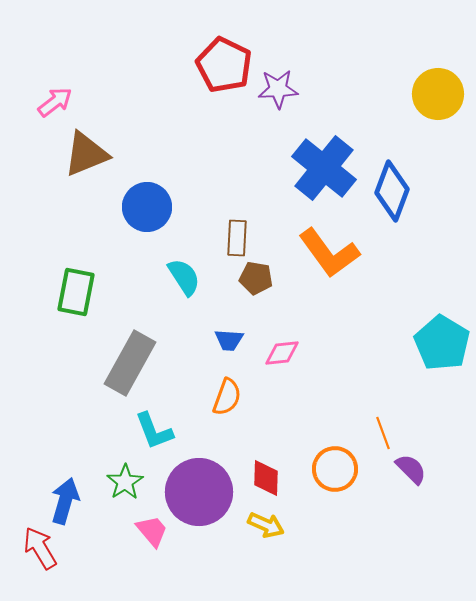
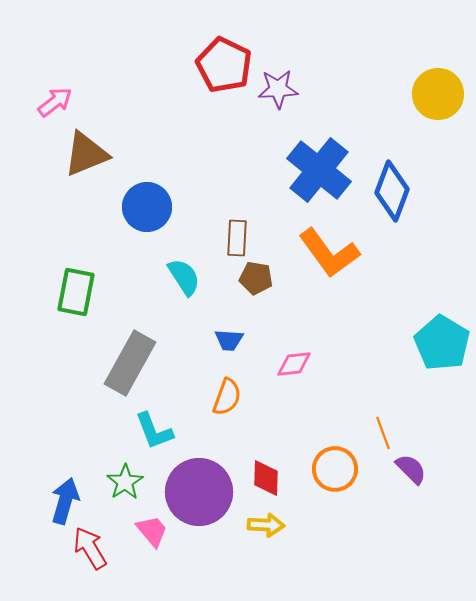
blue cross: moved 5 px left, 2 px down
pink diamond: moved 12 px right, 11 px down
yellow arrow: rotated 21 degrees counterclockwise
red arrow: moved 50 px right
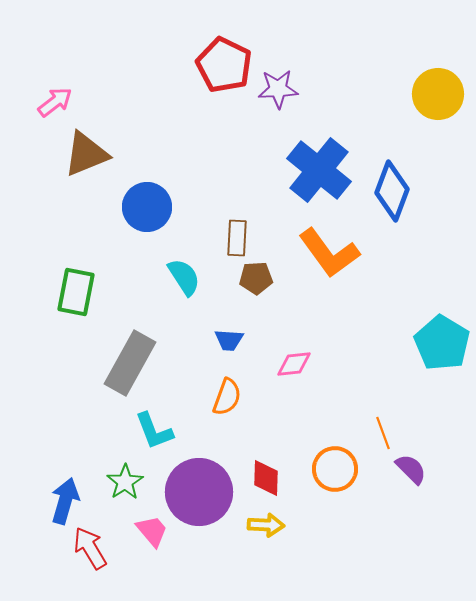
brown pentagon: rotated 12 degrees counterclockwise
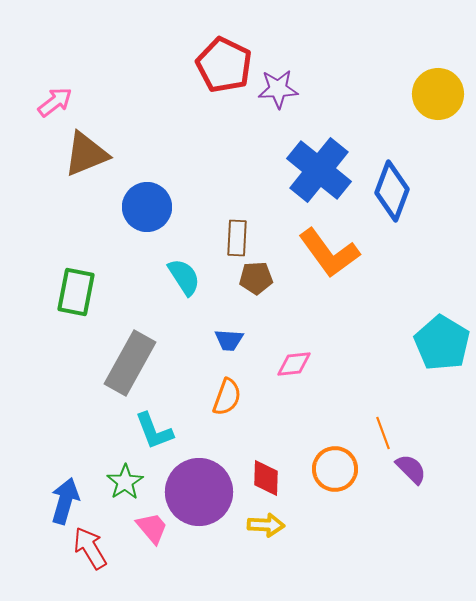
pink trapezoid: moved 3 px up
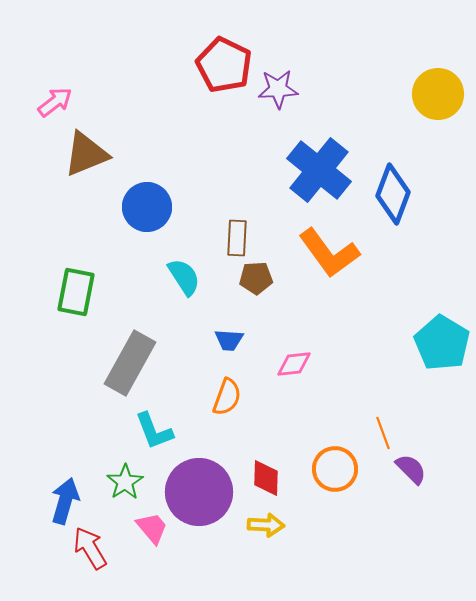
blue diamond: moved 1 px right, 3 px down
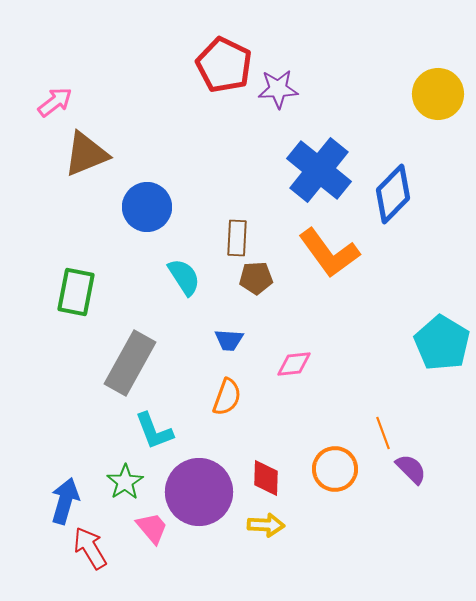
blue diamond: rotated 24 degrees clockwise
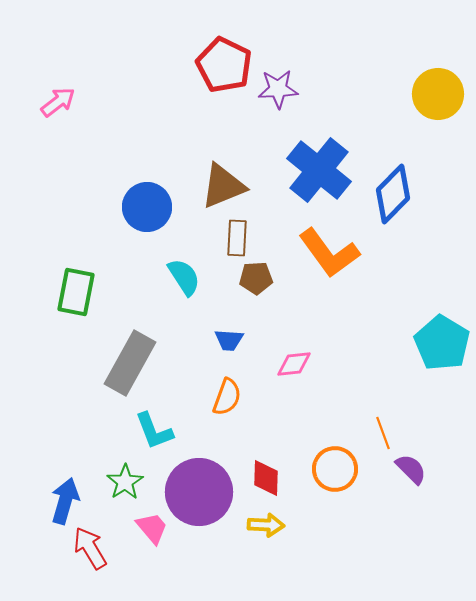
pink arrow: moved 3 px right
brown triangle: moved 137 px right, 32 px down
